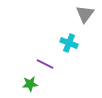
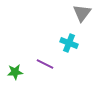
gray triangle: moved 3 px left, 1 px up
green star: moved 15 px left, 12 px up
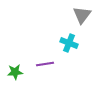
gray triangle: moved 2 px down
purple line: rotated 36 degrees counterclockwise
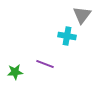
cyan cross: moved 2 px left, 7 px up; rotated 12 degrees counterclockwise
purple line: rotated 30 degrees clockwise
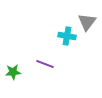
gray triangle: moved 5 px right, 7 px down
green star: moved 2 px left
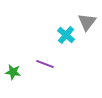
cyan cross: moved 1 px left, 1 px up; rotated 30 degrees clockwise
green star: rotated 14 degrees clockwise
